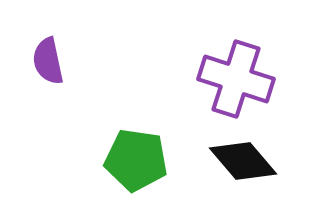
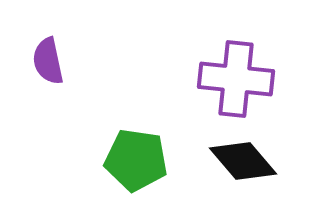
purple cross: rotated 12 degrees counterclockwise
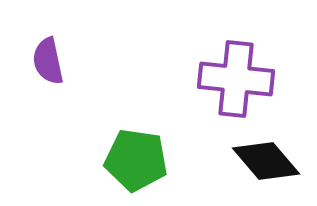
black diamond: moved 23 px right
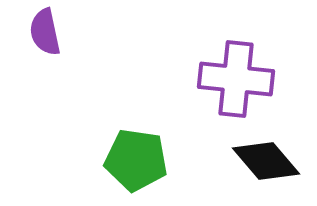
purple semicircle: moved 3 px left, 29 px up
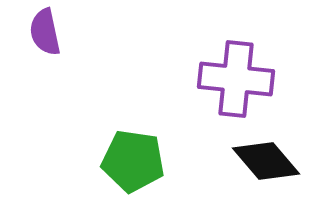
green pentagon: moved 3 px left, 1 px down
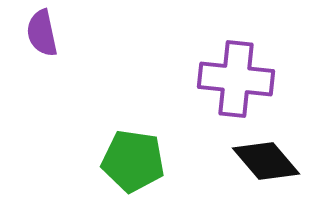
purple semicircle: moved 3 px left, 1 px down
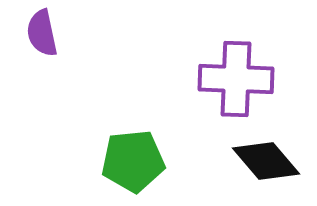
purple cross: rotated 4 degrees counterclockwise
green pentagon: rotated 14 degrees counterclockwise
